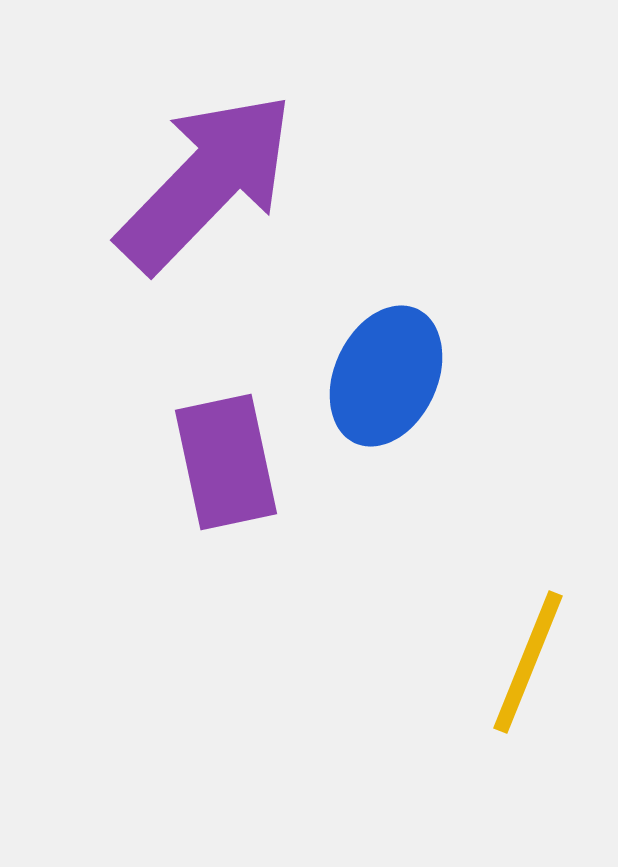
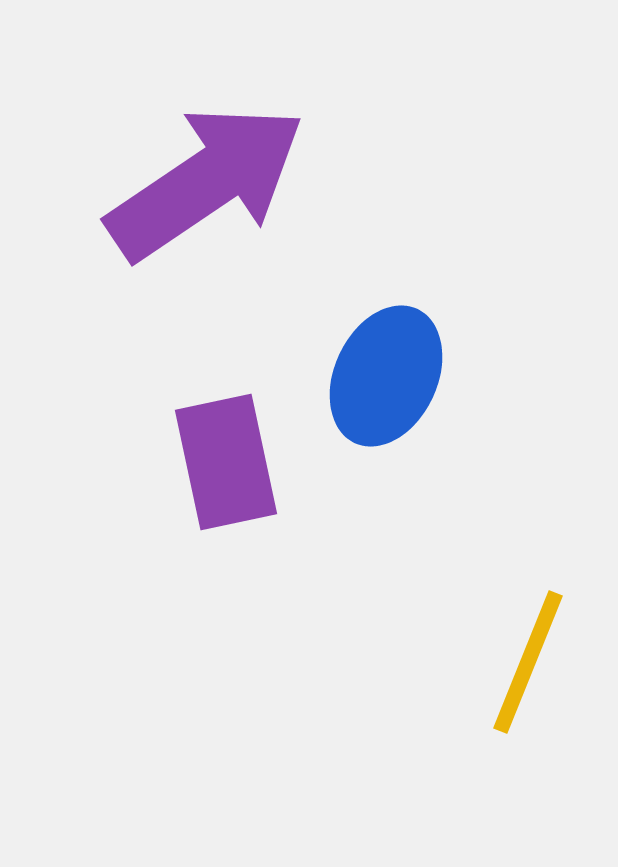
purple arrow: rotated 12 degrees clockwise
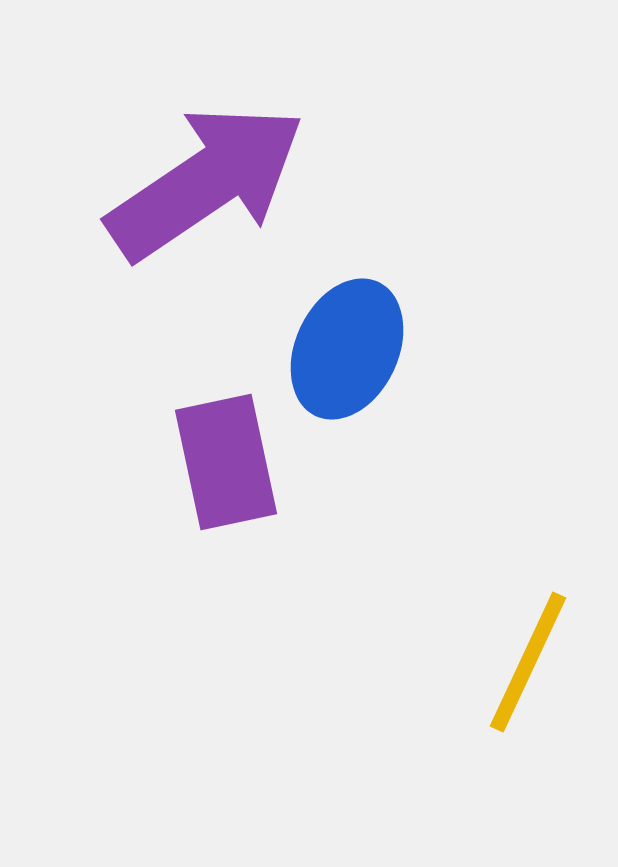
blue ellipse: moved 39 px left, 27 px up
yellow line: rotated 3 degrees clockwise
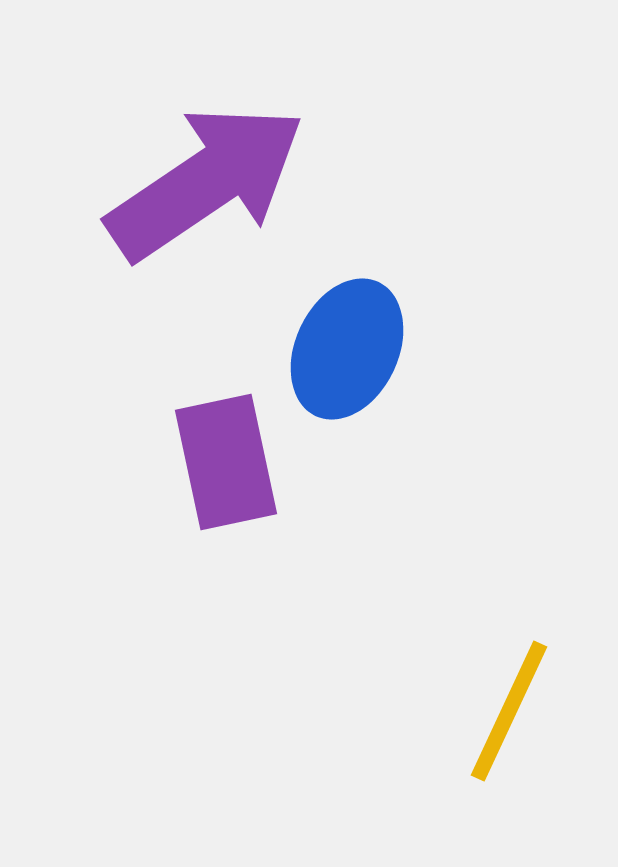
yellow line: moved 19 px left, 49 px down
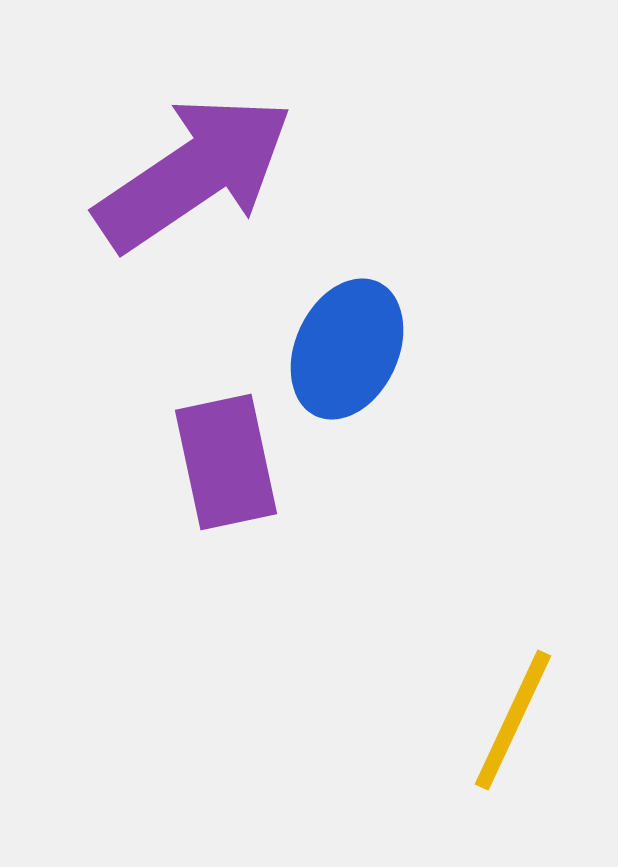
purple arrow: moved 12 px left, 9 px up
yellow line: moved 4 px right, 9 px down
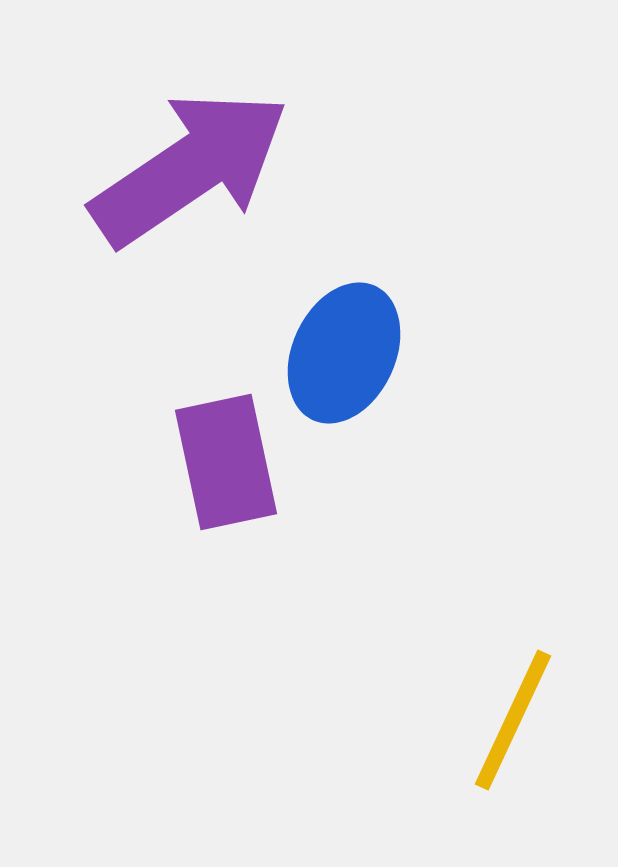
purple arrow: moved 4 px left, 5 px up
blue ellipse: moved 3 px left, 4 px down
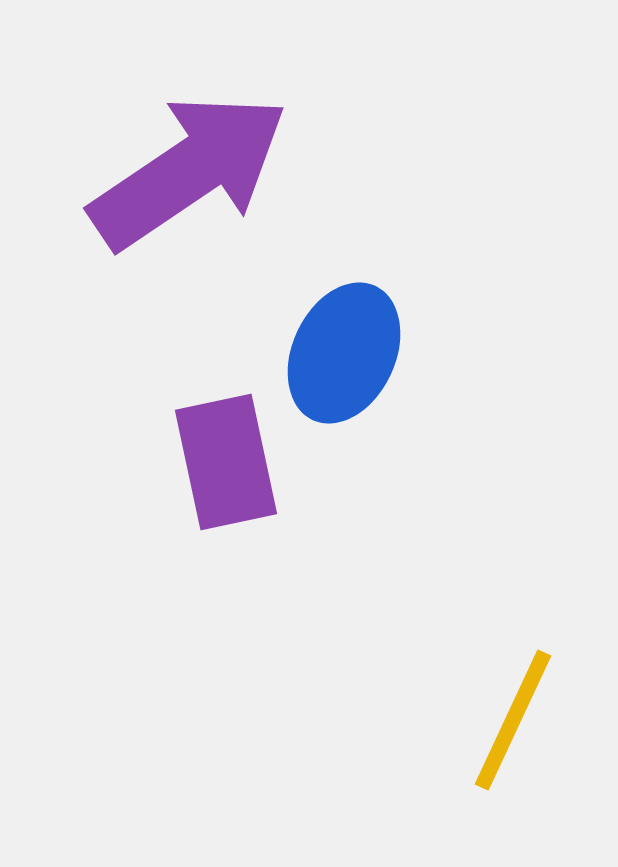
purple arrow: moved 1 px left, 3 px down
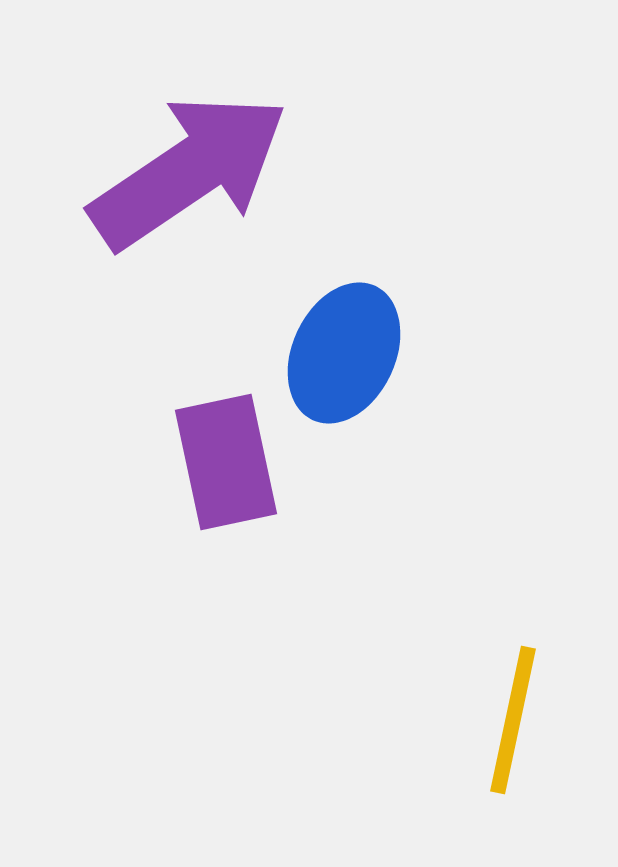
yellow line: rotated 13 degrees counterclockwise
